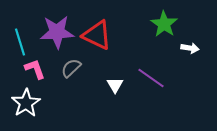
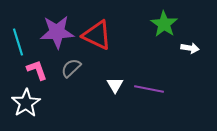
cyan line: moved 2 px left
pink L-shape: moved 2 px right, 1 px down
purple line: moved 2 px left, 11 px down; rotated 24 degrees counterclockwise
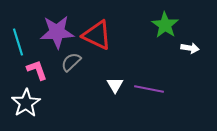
green star: moved 1 px right, 1 px down
gray semicircle: moved 6 px up
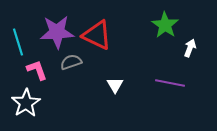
white arrow: rotated 78 degrees counterclockwise
gray semicircle: rotated 25 degrees clockwise
purple line: moved 21 px right, 6 px up
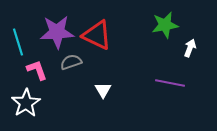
green star: rotated 28 degrees clockwise
white triangle: moved 12 px left, 5 px down
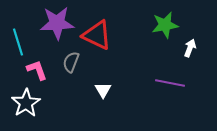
purple star: moved 9 px up
gray semicircle: rotated 50 degrees counterclockwise
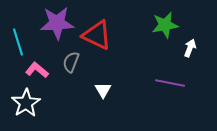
pink L-shape: rotated 30 degrees counterclockwise
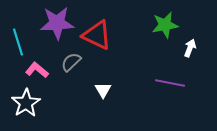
gray semicircle: rotated 25 degrees clockwise
